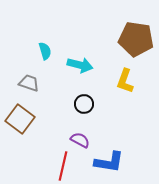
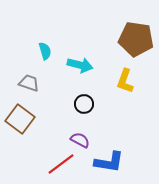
red line: moved 2 px left, 2 px up; rotated 40 degrees clockwise
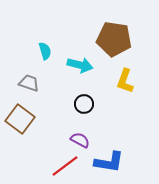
brown pentagon: moved 22 px left
red line: moved 4 px right, 2 px down
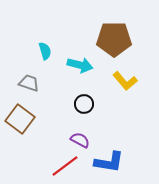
brown pentagon: rotated 8 degrees counterclockwise
yellow L-shape: rotated 60 degrees counterclockwise
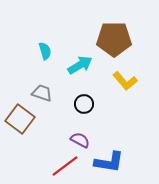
cyan arrow: rotated 45 degrees counterclockwise
gray trapezoid: moved 13 px right, 10 px down
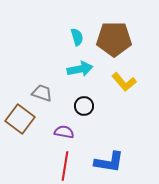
cyan semicircle: moved 32 px right, 14 px up
cyan arrow: moved 4 px down; rotated 20 degrees clockwise
yellow L-shape: moved 1 px left, 1 px down
black circle: moved 2 px down
purple semicircle: moved 16 px left, 8 px up; rotated 18 degrees counterclockwise
red line: rotated 44 degrees counterclockwise
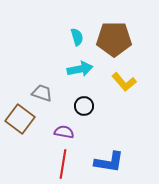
red line: moved 2 px left, 2 px up
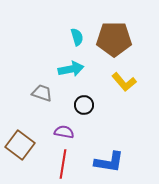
cyan arrow: moved 9 px left
black circle: moved 1 px up
brown square: moved 26 px down
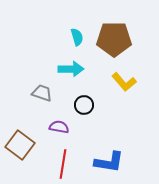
cyan arrow: rotated 10 degrees clockwise
purple semicircle: moved 5 px left, 5 px up
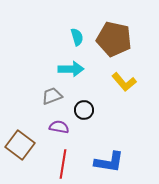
brown pentagon: rotated 12 degrees clockwise
gray trapezoid: moved 10 px right, 3 px down; rotated 40 degrees counterclockwise
black circle: moved 5 px down
